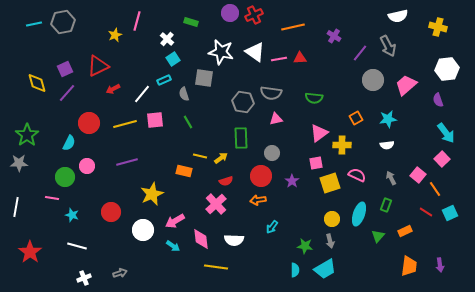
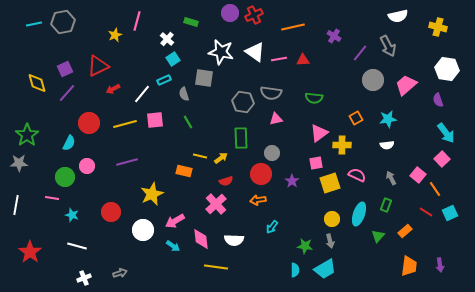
red triangle at (300, 58): moved 3 px right, 2 px down
white hexagon at (447, 69): rotated 15 degrees clockwise
red circle at (261, 176): moved 2 px up
white line at (16, 207): moved 2 px up
orange rectangle at (405, 231): rotated 16 degrees counterclockwise
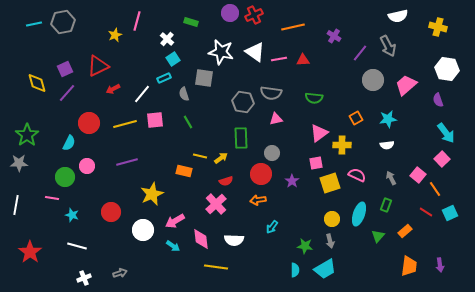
cyan rectangle at (164, 80): moved 2 px up
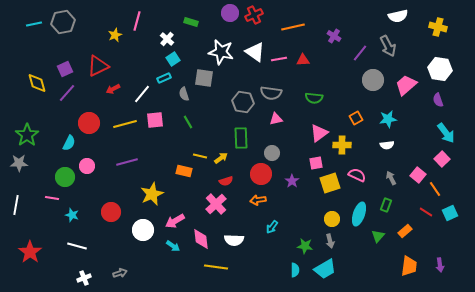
white hexagon at (447, 69): moved 7 px left
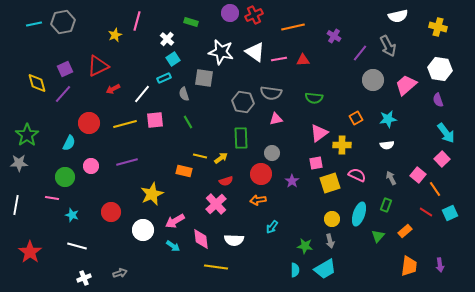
purple line at (67, 93): moved 4 px left, 1 px down
pink circle at (87, 166): moved 4 px right
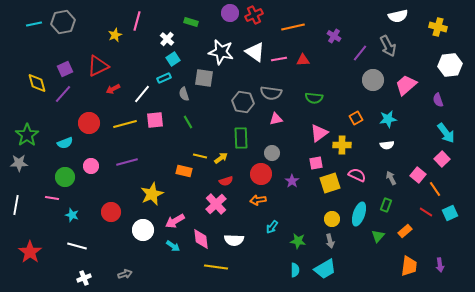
white hexagon at (440, 69): moved 10 px right, 4 px up; rotated 15 degrees counterclockwise
cyan semicircle at (69, 143): moved 4 px left; rotated 42 degrees clockwise
green star at (305, 246): moved 7 px left, 5 px up
gray arrow at (120, 273): moved 5 px right, 1 px down
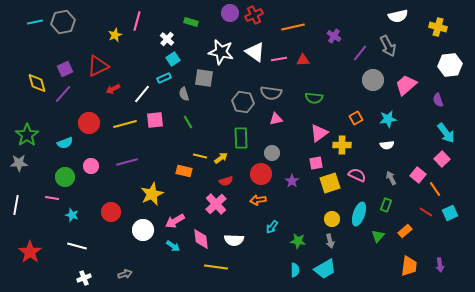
cyan line at (34, 24): moved 1 px right, 2 px up
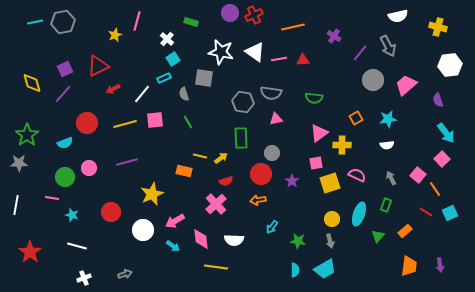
yellow diamond at (37, 83): moved 5 px left
red circle at (89, 123): moved 2 px left
pink circle at (91, 166): moved 2 px left, 2 px down
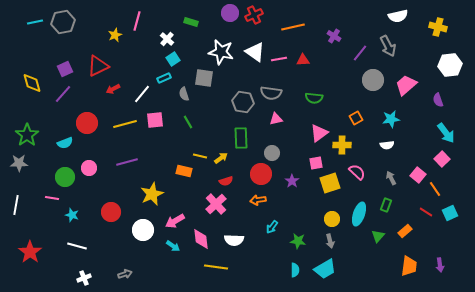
cyan star at (388, 119): moved 3 px right
pink semicircle at (357, 175): moved 3 px up; rotated 18 degrees clockwise
